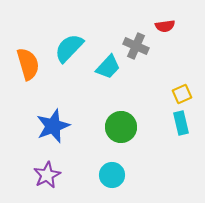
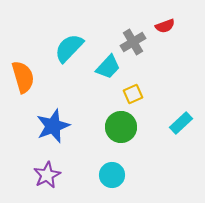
red semicircle: rotated 12 degrees counterclockwise
gray cross: moved 3 px left, 4 px up; rotated 35 degrees clockwise
orange semicircle: moved 5 px left, 13 px down
yellow square: moved 49 px left
cyan rectangle: rotated 60 degrees clockwise
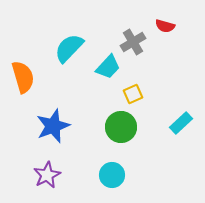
red semicircle: rotated 36 degrees clockwise
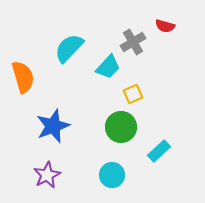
cyan rectangle: moved 22 px left, 28 px down
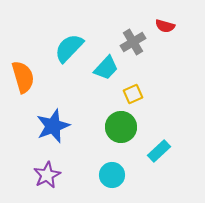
cyan trapezoid: moved 2 px left, 1 px down
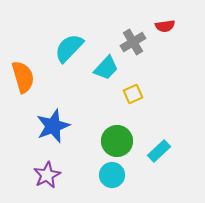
red semicircle: rotated 24 degrees counterclockwise
green circle: moved 4 px left, 14 px down
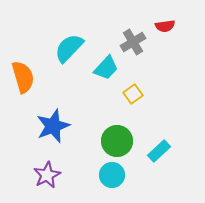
yellow square: rotated 12 degrees counterclockwise
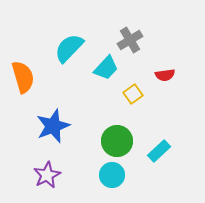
red semicircle: moved 49 px down
gray cross: moved 3 px left, 2 px up
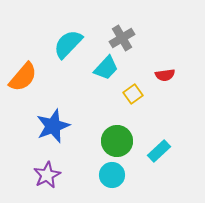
gray cross: moved 8 px left, 2 px up
cyan semicircle: moved 1 px left, 4 px up
orange semicircle: rotated 56 degrees clockwise
